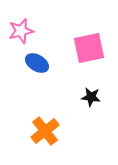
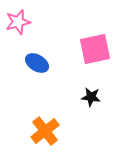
pink star: moved 3 px left, 9 px up
pink square: moved 6 px right, 1 px down
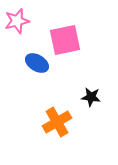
pink star: moved 1 px left, 1 px up
pink square: moved 30 px left, 9 px up
orange cross: moved 12 px right, 9 px up; rotated 8 degrees clockwise
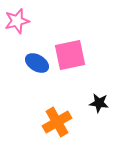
pink square: moved 5 px right, 15 px down
black star: moved 8 px right, 6 px down
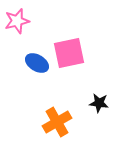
pink square: moved 1 px left, 2 px up
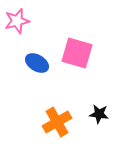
pink square: moved 8 px right; rotated 28 degrees clockwise
black star: moved 11 px down
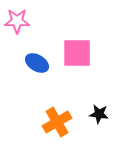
pink star: rotated 15 degrees clockwise
pink square: rotated 16 degrees counterclockwise
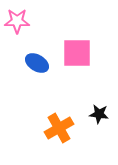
orange cross: moved 2 px right, 6 px down
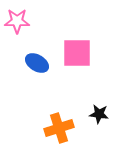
orange cross: rotated 12 degrees clockwise
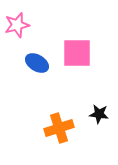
pink star: moved 4 px down; rotated 15 degrees counterclockwise
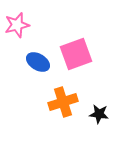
pink square: moved 1 px left, 1 px down; rotated 20 degrees counterclockwise
blue ellipse: moved 1 px right, 1 px up
orange cross: moved 4 px right, 26 px up
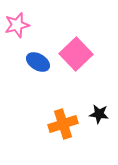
pink square: rotated 24 degrees counterclockwise
orange cross: moved 22 px down
